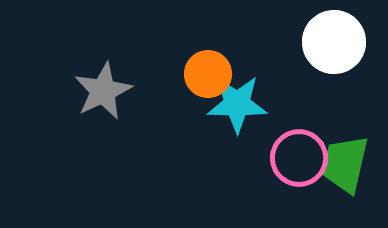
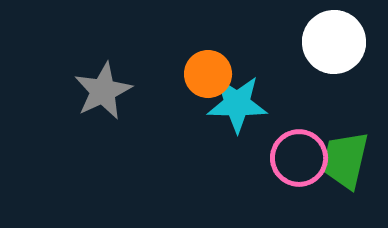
green trapezoid: moved 4 px up
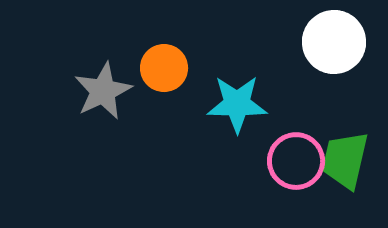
orange circle: moved 44 px left, 6 px up
pink circle: moved 3 px left, 3 px down
